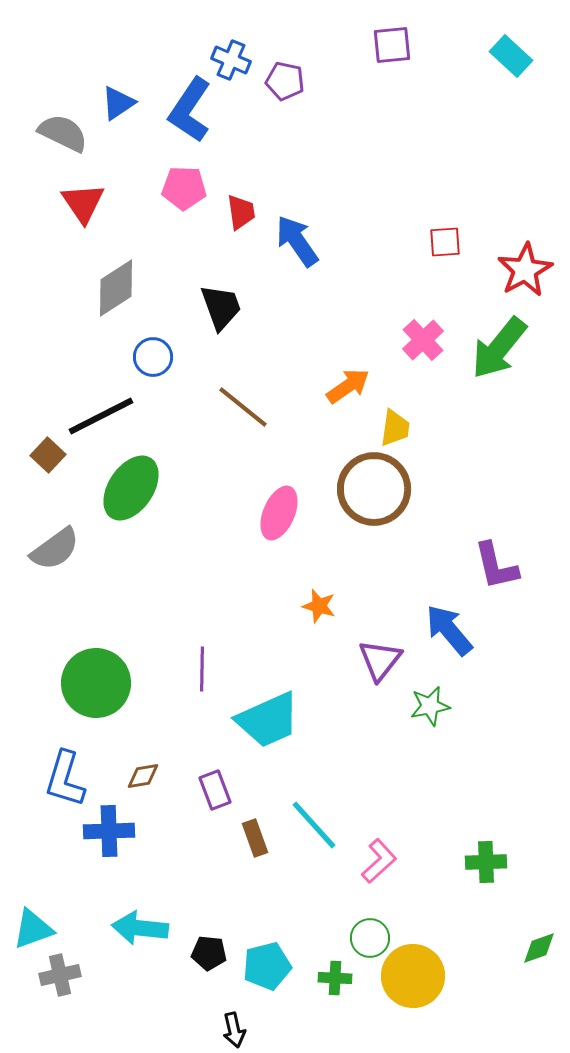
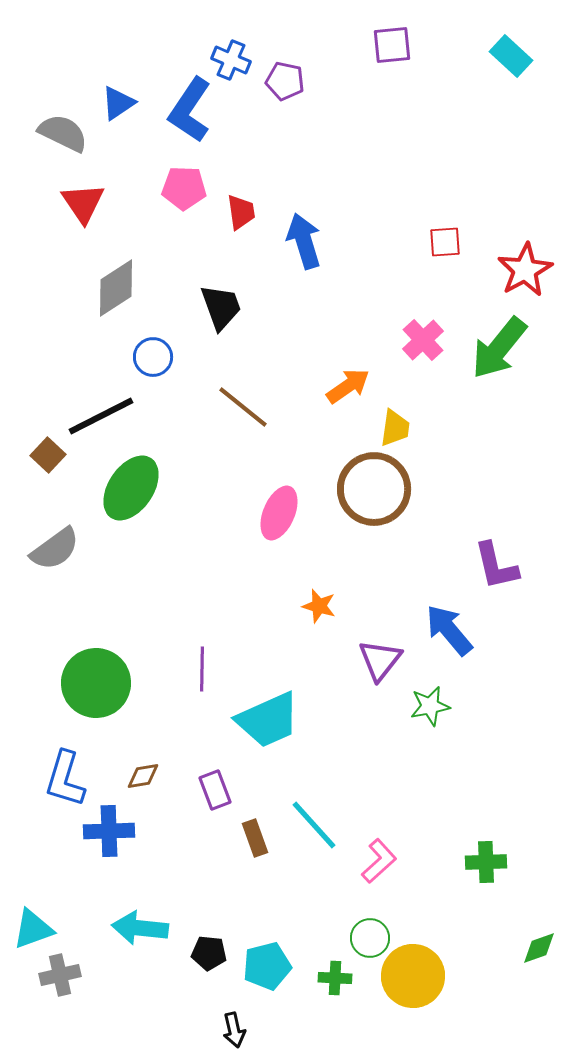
blue arrow at (297, 241): moved 7 px right; rotated 18 degrees clockwise
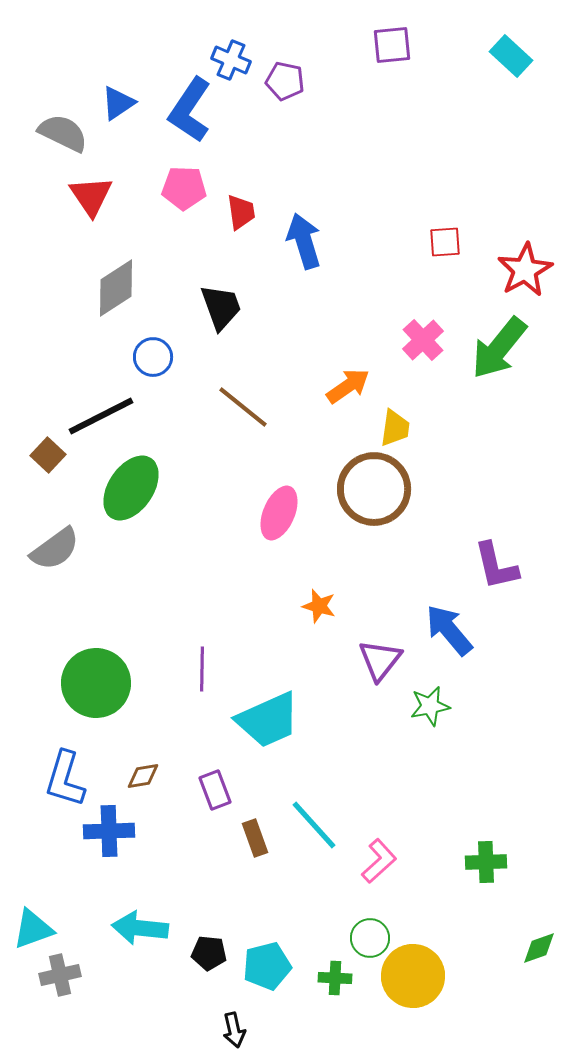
red triangle at (83, 203): moved 8 px right, 7 px up
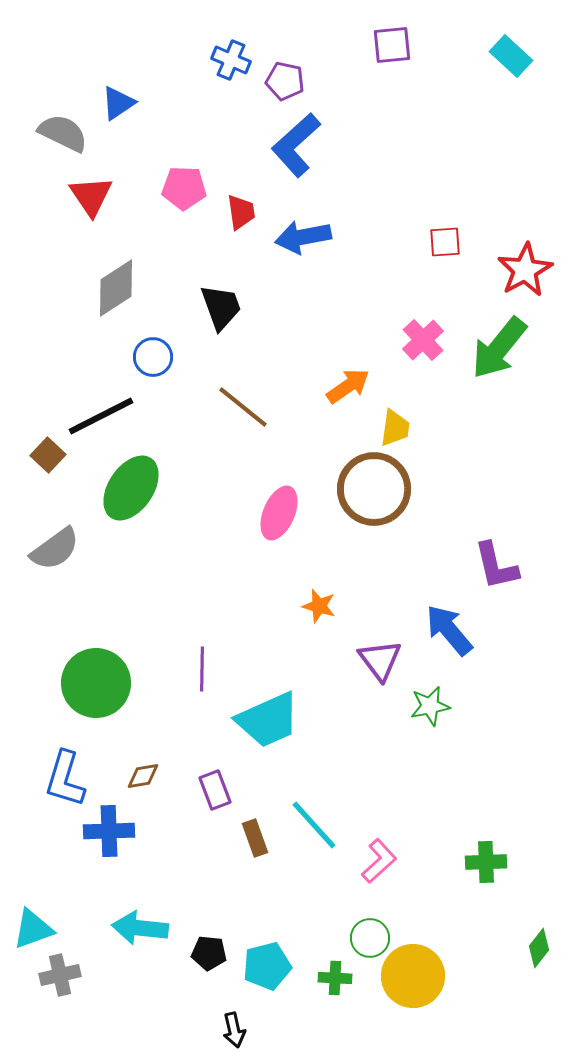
blue L-shape at (190, 110): moved 106 px right, 35 px down; rotated 14 degrees clockwise
blue arrow at (304, 241): moved 1 px left, 4 px up; rotated 84 degrees counterclockwise
purple triangle at (380, 660): rotated 15 degrees counterclockwise
green diamond at (539, 948): rotated 33 degrees counterclockwise
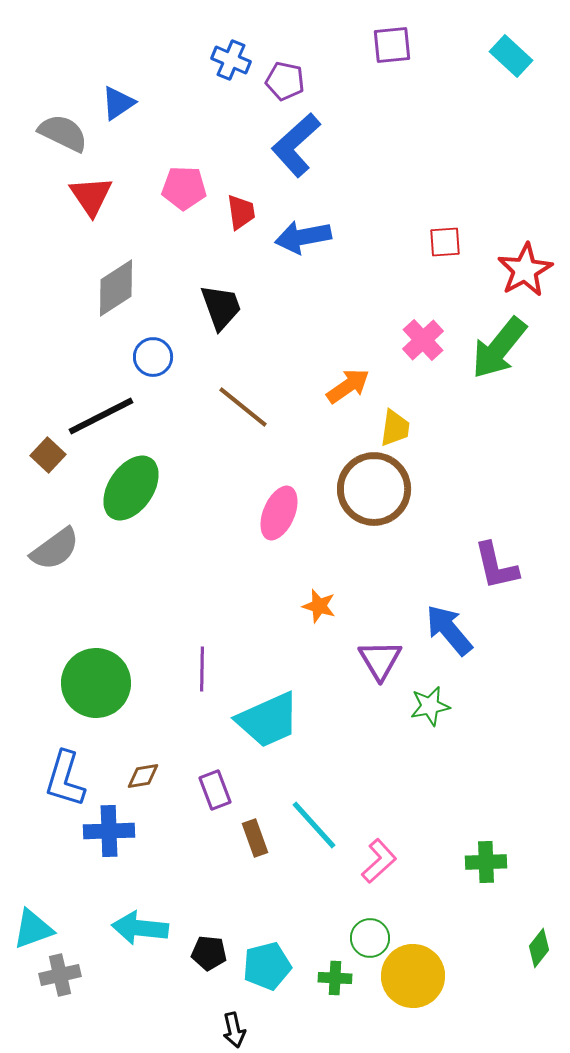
purple triangle at (380, 660): rotated 6 degrees clockwise
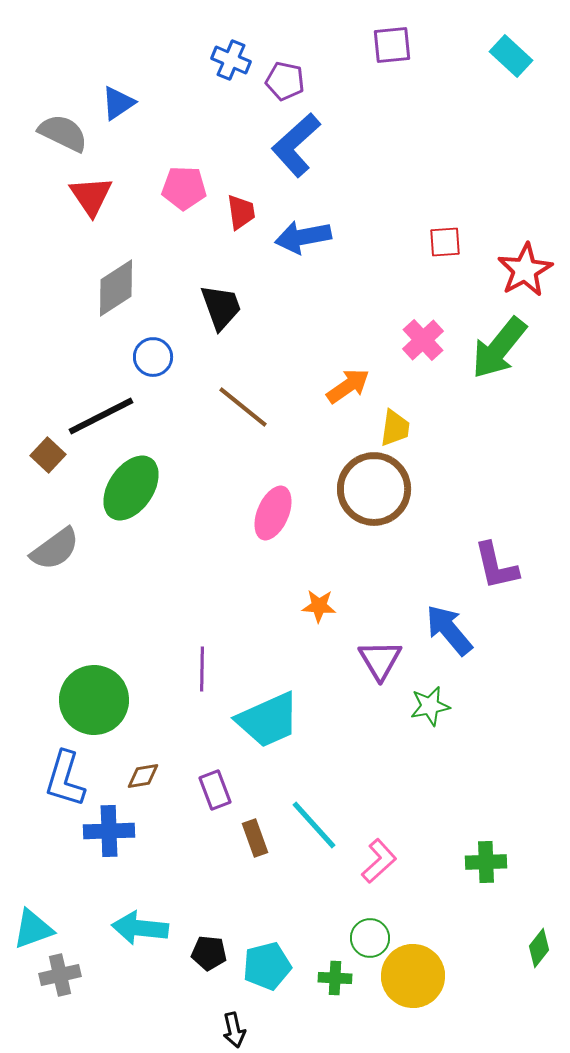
pink ellipse at (279, 513): moved 6 px left
orange star at (319, 606): rotated 12 degrees counterclockwise
green circle at (96, 683): moved 2 px left, 17 px down
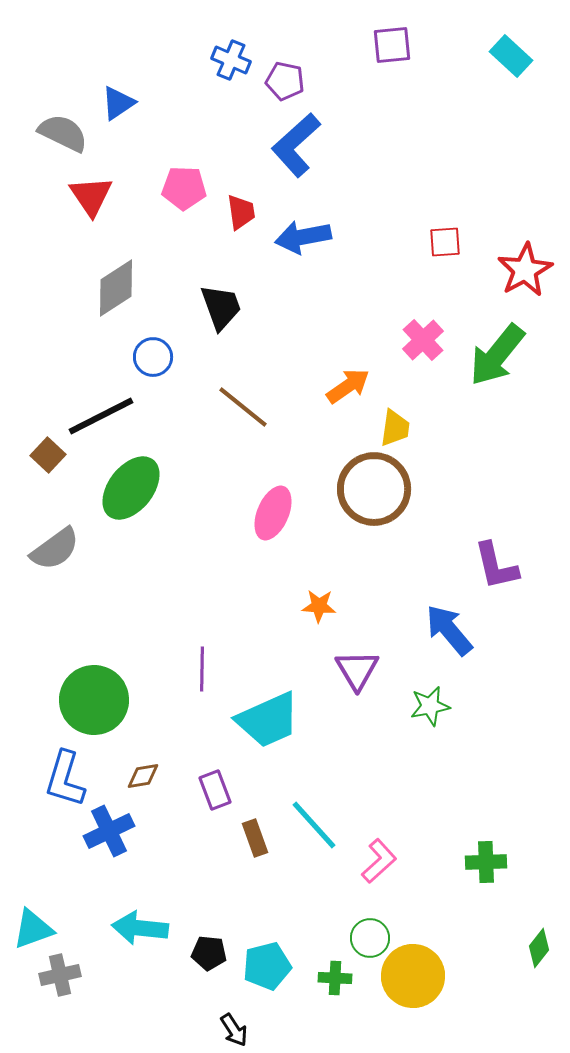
green arrow at (499, 348): moved 2 px left, 7 px down
green ellipse at (131, 488): rotated 4 degrees clockwise
purple triangle at (380, 660): moved 23 px left, 10 px down
blue cross at (109, 831): rotated 24 degrees counterclockwise
black arrow at (234, 1030): rotated 20 degrees counterclockwise
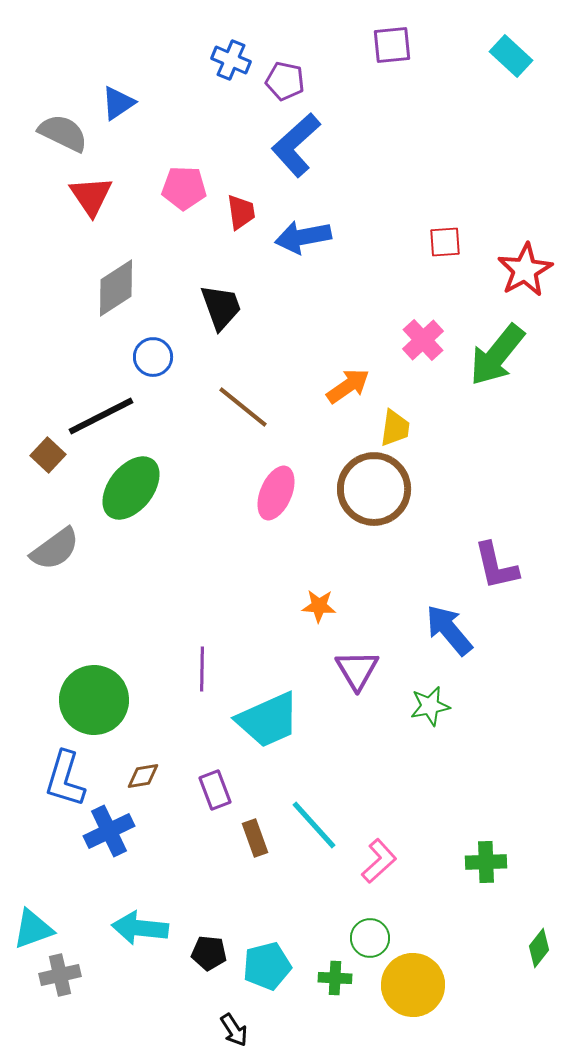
pink ellipse at (273, 513): moved 3 px right, 20 px up
yellow circle at (413, 976): moved 9 px down
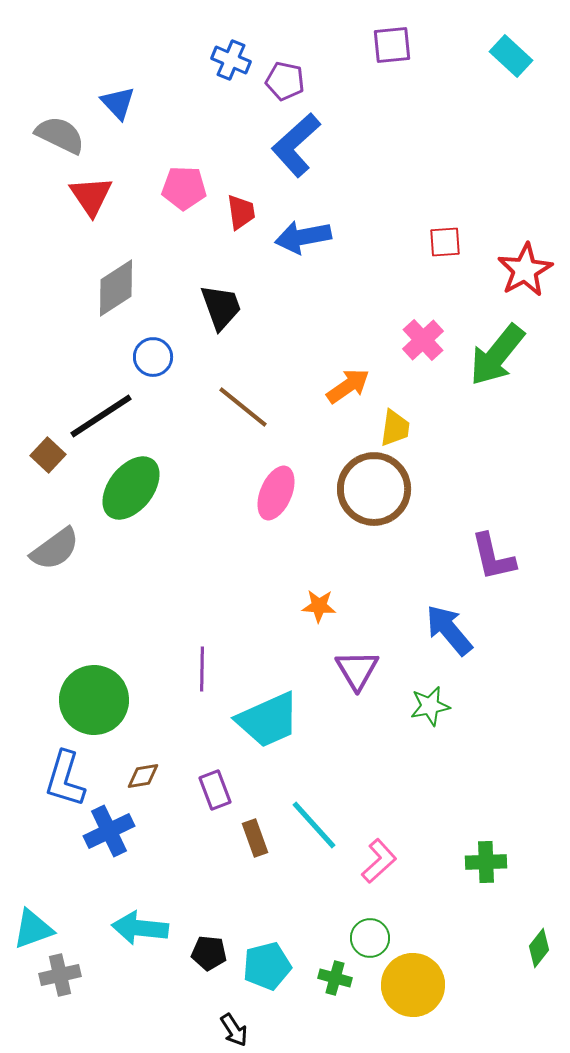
blue triangle at (118, 103): rotated 39 degrees counterclockwise
gray semicircle at (63, 133): moved 3 px left, 2 px down
black line at (101, 416): rotated 6 degrees counterclockwise
purple L-shape at (496, 566): moved 3 px left, 9 px up
green cross at (335, 978): rotated 12 degrees clockwise
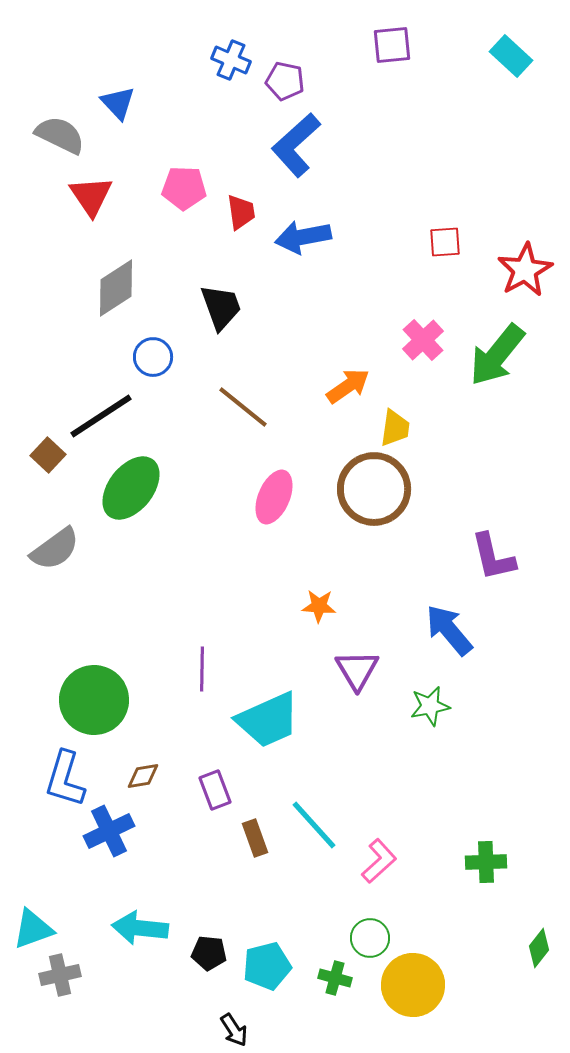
pink ellipse at (276, 493): moved 2 px left, 4 px down
